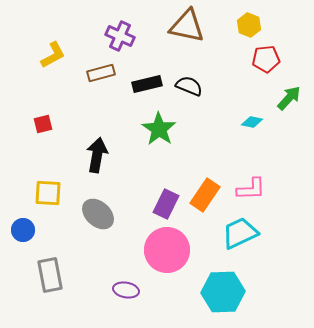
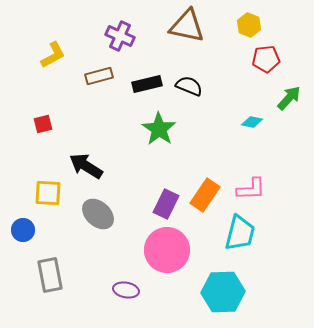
brown rectangle: moved 2 px left, 3 px down
black arrow: moved 11 px left, 11 px down; rotated 68 degrees counterclockwise
cyan trapezoid: rotated 129 degrees clockwise
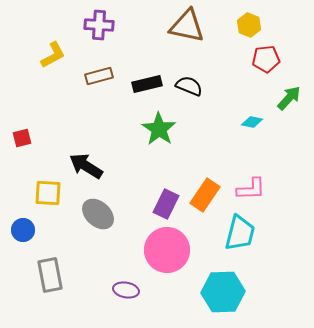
purple cross: moved 21 px left, 11 px up; rotated 20 degrees counterclockwise
red square: moved 21 px left, 14 px down
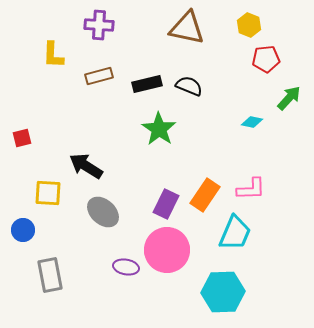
brown triangle: moved 2 px down
yellow L-shape: rotated 120 degrees clockwise
gray ellipse: moved 5 px right, 2 px up
cyan trapezoid: moved 5 px left; rotated 9 degrees clockwise
purple ellipse: moved 23 px up
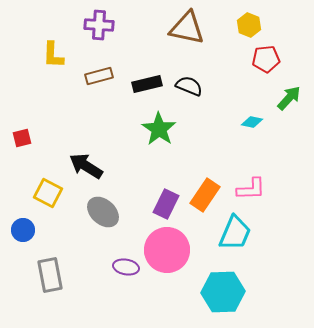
yellow square: rotated 24 degrees clockwise
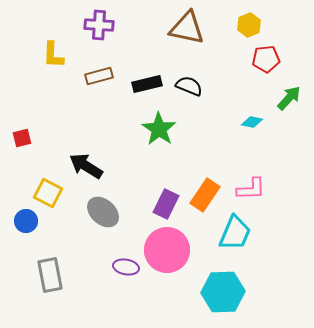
yellow hexagon: rotated 15 degrees clockwise
blue circle: moved 3 px right, 9 px up
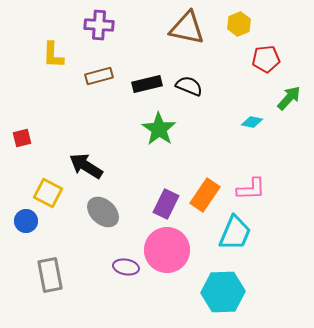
yellow hexagon: moved 10 px left, 1 px up
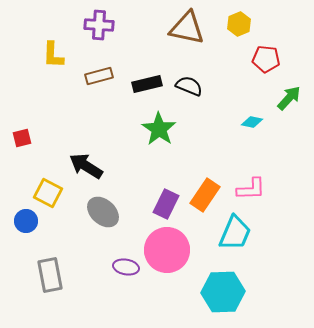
red pentagon: rotated 12 degrees clockwise
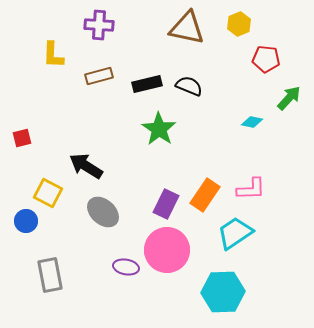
cyan trapezoid: rotated 147 degrees counterclockwise
